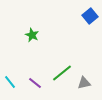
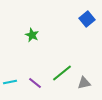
blue square: moved 3 px left, 3 px down
cyan line: rotated 64 degrees counterclockwise
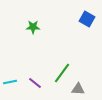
blue square: rotated 21 degrees counterclockwise
green star: moved 1 px right, 8 px up; rotated 24 degrees counterclockwise
green line: rotated 15 degrees counterclockwise
gray triangle: moved 6 px left, 6 px down; rotated 16 degrees clockwise
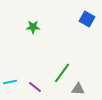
purple line: moved 4 px down
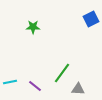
blue square: moved 4 px right; rotated 35 degrees clockwise
purple line: moved 1 px up
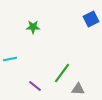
cyan line: moved 23 px up
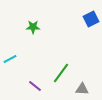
cyan line: rotated 16 degrees counterclockwise
green line: moved 1 px left
gray triangle: moved 4 px right
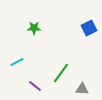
blue square: moved 2 px left, 9 px down
green star: moved 1 px right, 1 px down
cyan line: moved 7 px right, 3 px down
